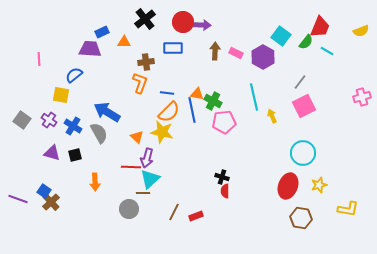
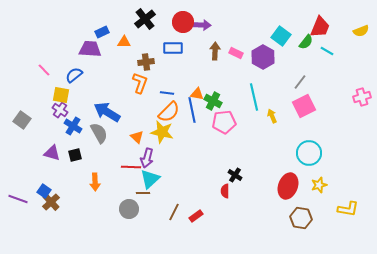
pink line at (39, 59): moved 5 px right, 11 px down; rotated 40 degrees counterclockwise
purple cross at (49, 120): moved 11 px right, 10 px up
cyan circle at (303, 153): moved 6 px right
black cross at (222, 177): moved 13 px right, 2 px up; rotated 16 degrees clockwise
red rectangle at (196, 216): rotated 16 degrees counterclockwise
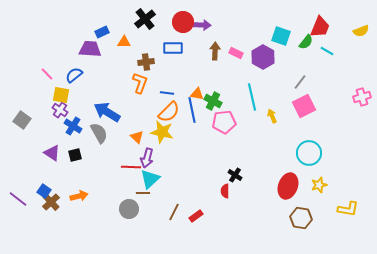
cyan square at (281, 36): rotated 18 degrees counterclockwise
pink line at (44, 70): moved 3 px right, 4 px down
cyan line at (254, 97): moved 2 px left
purple triangle at (52, 153): rotated 18 degrees clockwise
orange arrow at (95, 182): moved 16 px left, 14 px down; rotated 102 degrees counterclockwise
purple line at (18, 199): rotated 18 degrees clockwise
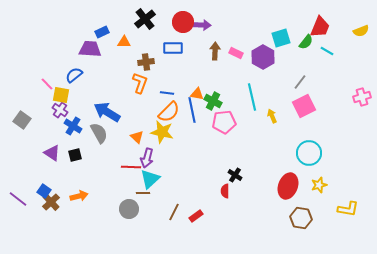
cyan square at (281, 36): moved 2 px down; rotated 36 degrees counterclockwise
pink line at (47, 74): moved 10 px down
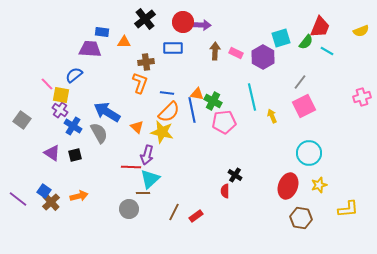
blue rectangle at (102, 32): rotated 32 degrees clockwise
orange triangle at (137, 137): moved 10 px up
purple arrow at (147, 158): moved 3 px up
yellow L-shape at (348, 209): rotated 15 degrees counterclockwise
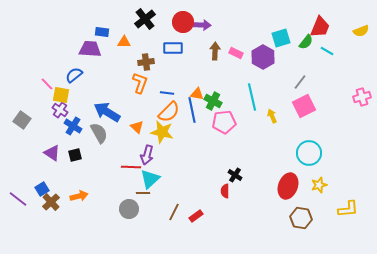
blue square at (44, 191): moved 2 px left, 2 px up; rotated 24 degrees clockwise
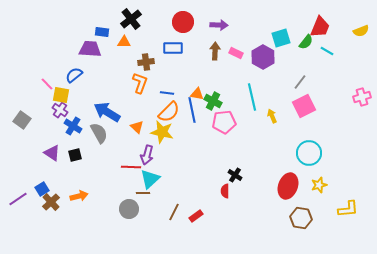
black cross at (145, 19): moved 14 px left
purple arrow at (202, 25): moved 17 px right
purple line at (18, 199): rotated 72 degrees counterclockwise
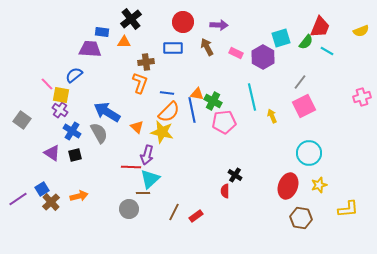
brown arrow at (215, 51): moved 8 px left, 4 px up; rotated 30 degrees counterclockwise
blue cross at (73, 126): moved 1 px left, 5 px down
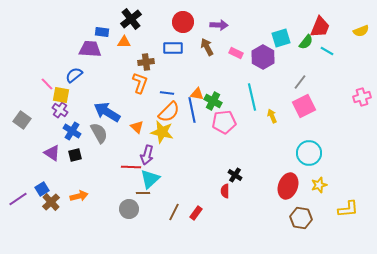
red rectangle at (196, 216): moved 3 px up; rotated 16 degrees counterclockwise
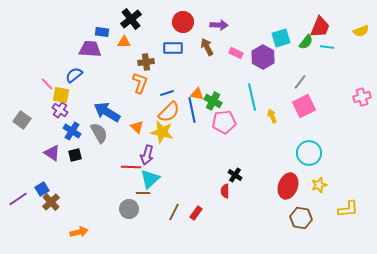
cyan line at (327, 51): moved 4 px up; rotated 24 degrees counterclockwise
blue line at (167, 93): rotated 24 degrees counterclockwise
orange arrow at (79, 196): moved 36 px down
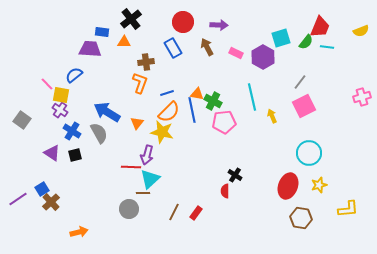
blue rectangle at (173, 48): rotated 60 degrees clockwise
orange triangle at (137, 127): moved 4 px up; rotated 24 degrees clockwise
